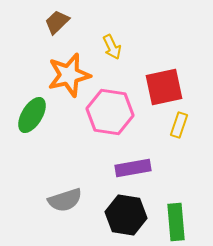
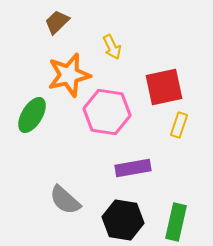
pink hexagon: moved 3 px left
gray semicircle: rotated 60 degrees clockwise
black hexagon: moved 3 px left, 5 px down
green rectangle: rotated 18 degrees clockwise
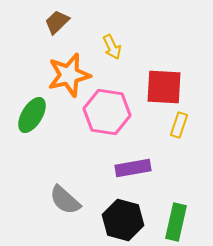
red square: rotated 15 degrees clockwise
black hexagon: rotated 6 degrees clockwise
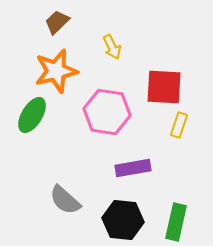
orange star: moved 13 px left, 4 px up
black hexagon: rotated 9 degrees counterclockwise
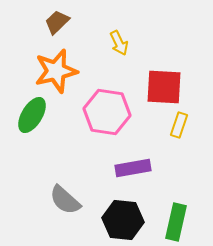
yellow arrow: moved 7 px right, 4 px up
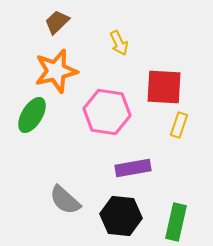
black hexagon: moved 2 px left, 4 px up
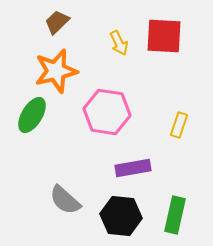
red square: moved 51 px up
green rectangle: moved 1 px left, 7 px up
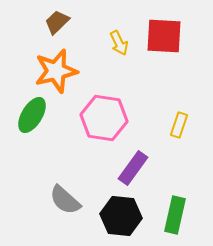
pink hexagon: moved 3 px left, 6 px down
purple rectangle: rotated 44 degrees counterclockwise
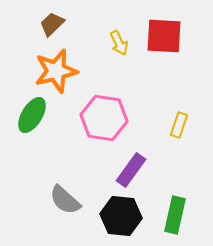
brown trapezoid: moved 5 px left, 2 px down
purple rectangle: moved 2 px left, 2 px down
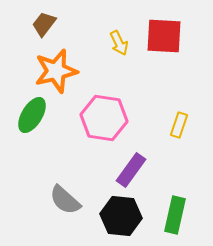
brown trapezoid: moved 8 px left; rotated 8 degrees counterclockwise
